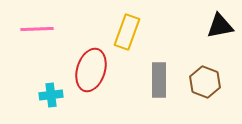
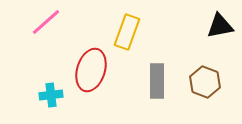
pink line: moved 9 px right, 7 px up; rotated 40 degrees counterclockwise
gray rectangle: moved 2 px left, 1 px down
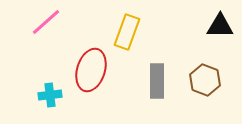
black triangle: rotated 12 degrees clockwise
brown hexagon: moved 2 px up
cyan cross: moved 1 px left
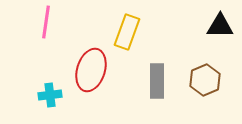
pink line: rotated 40 degrees counterclockwise
brown hexagon: rotated 16 degrees clockwise
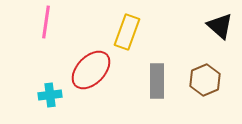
black triangle: rotated 40 degrees clockwise
red ellipse: rotated 27 degrees clockwise
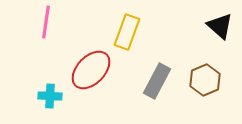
gray rectangle: rotated 28 degrees clockwise
cyan cross: moved 1 px down; rotated 10 degrees clockwise
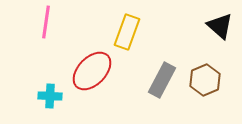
red ellipse: moved 1 px right, 1 px down
gray rectangle: moved 5 px right, 1 px up
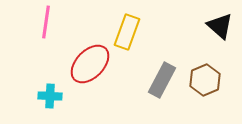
red ellipse: moved 2 px left, 7 px up
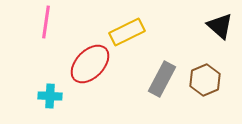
yellow rectangle: rotated 44 degrees clockwise
gray rectangle: moved 1 px up
